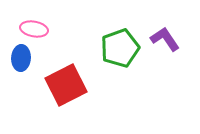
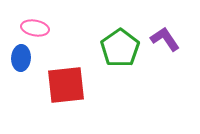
pink ellipse: moved 1 px right, 1 px up
green pentagon: rotated 15 degrees counterclockwise
red square: rotated 21 degrees clockwise
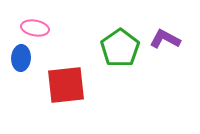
purple L-shape: rotated 28 degrees counterclockwise
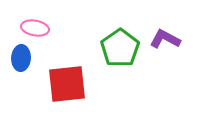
red square: moved 1 px right, 1 px up
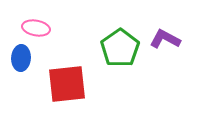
pink ellipse: moved 1 px right
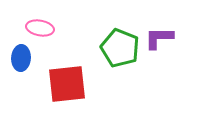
pink ellipse: moved 4 px right
purple L-shape: moved 6 px left, 1 px up; rotated 28 degrees counterclockwise
green pentagon: rotated 15 degrees counterclockwise
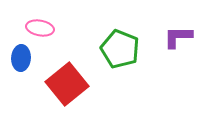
purple L-shape: moved 19 px right, 1 px up
green pentagon: moved 1 px down
red square: rotated 33 degrees counterclockwise
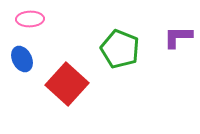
pink ellipse: moved 10 px left, 9 px up; rotated 12 degrees counterclockwise
blue ellipse: moved 1 px right, 1 px down; rotated 30 degrees counterclockwise
red square: rotated 9 degrees counterclockwise
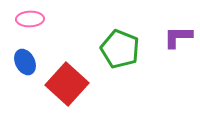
blue ellipse: moved 3 px right, 3 px down
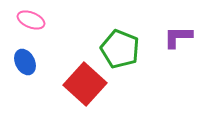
pink ellipse: moved 1 px right, 1 px down; rotated 24 degrees clockwise
red square: moved 18 px right
